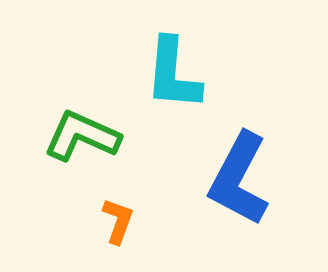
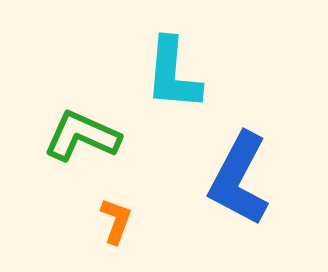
orange L-shape: moved 2 px left
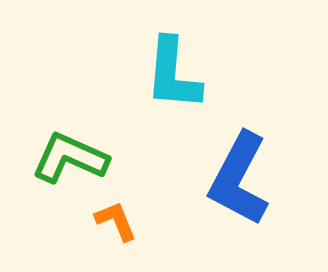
green L-shape: moved 12 px left, 22 px down
orange L-shape: rotated 42 degrees counterclockwise
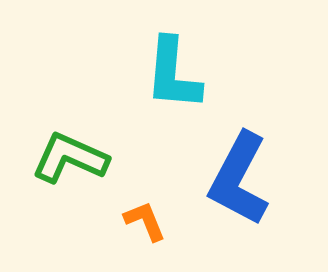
orange L-shape: moved 29 px right
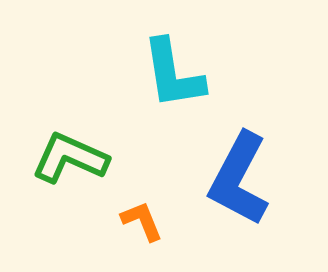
cyan L-shape: rotated 14 degrees counterclockwise
orange L-shape: moved 3 px left
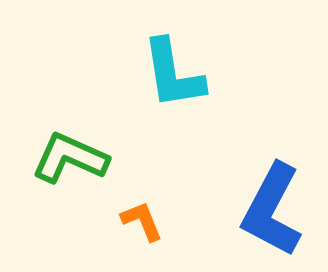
blue L-shape: moved 33 px right, 31 px down
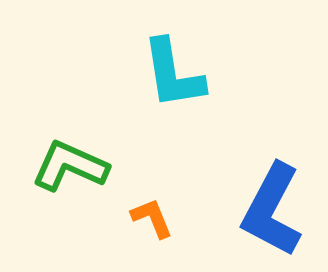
green L-shape: moved 8 px down
orange L-shape: moved 10 px right, 3 px up
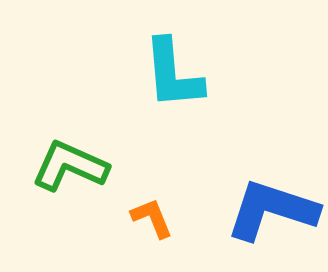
cyan L-shape: rotated 4 degrees clockwise
blue L-shape: rotated 80 degrees clockwise
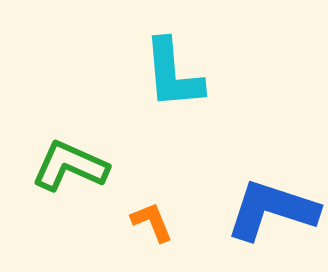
orange L-shape: moved 4 px down
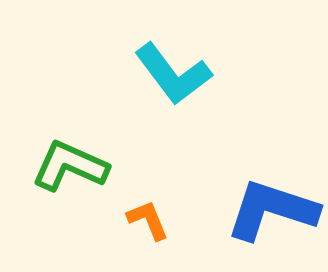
cyan L-shape: rotated 32 degrees counterclockwise
orange L-shape: moved 4 px left, 2 px up
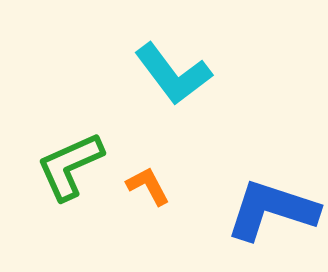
green L-shape: rotated 48 degrees counterclockwise
orange L-shape: moved 34 px up; rotated 6 degrees counterclockwise
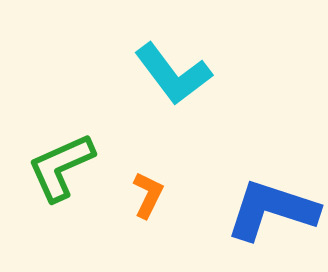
green L-shape: moved 9 px left, 1 px down
orange L-shape: moved 9 px down; rotated 54 degrees clockwise
